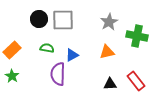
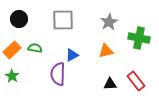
black circle: moved 20 px left
green cross: moved 2 px right, 2 px down
green semicircle: moved 12 px left
orange triangle: moved 1 px left, 1 px up
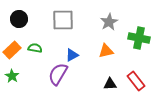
purple semicircle: rotated 30 degrees clockwise
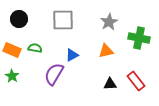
orange rectangle: rotated 66 degrees clockwise
purple semicircle: moved 4 px left
